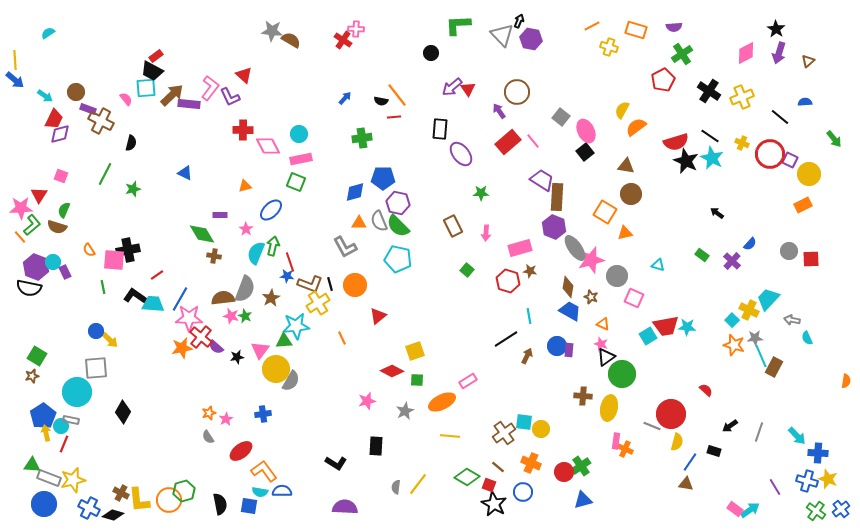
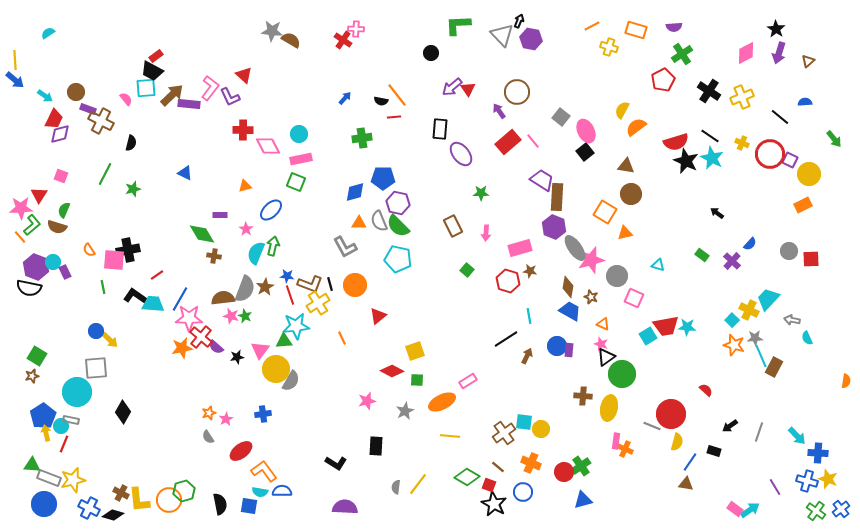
red line at (290, 262): moved 33 px down
brown star at (271, 298): moved 6 px left, 11 px up
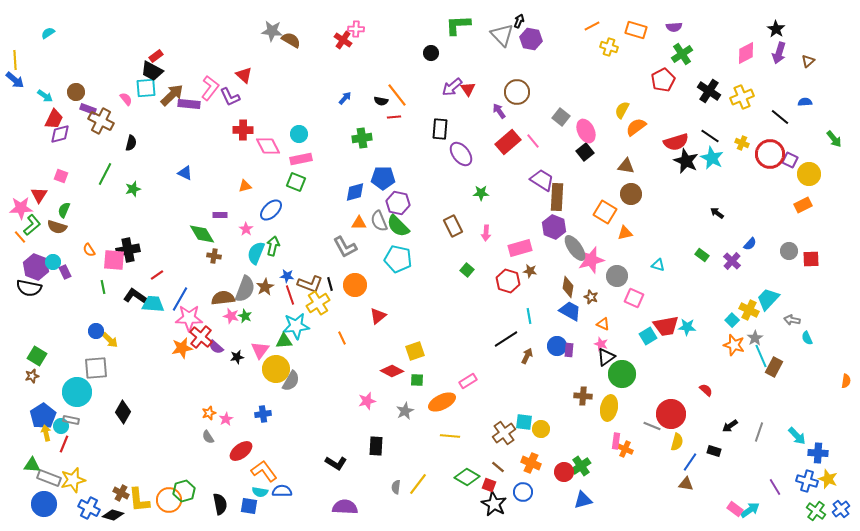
gray star at (755, 338): rotated 28 degrees counterclockwise
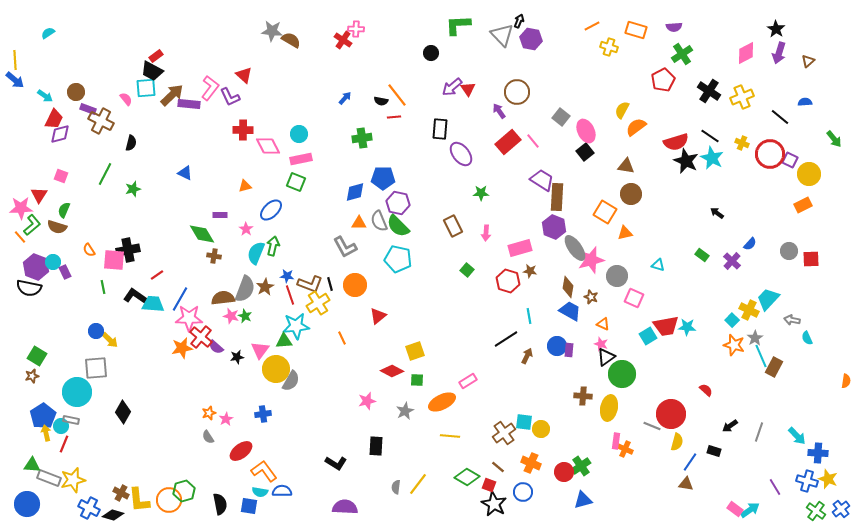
blue circle at (44, 504): moved 17 px left
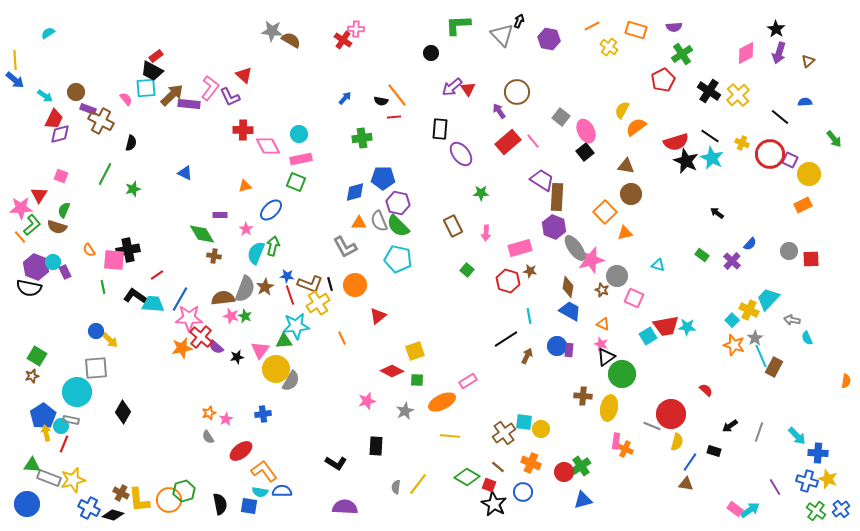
purple hexagon at (531, 39): moved 18 px right
yellow cross at (609, 47): rotated 18 degrees clockwise
yellow cross at (742, 97): moved 4 px left, 2 px up; rotated 20 degrees counterclockwise
orange square at (605, 212): rotated 15 degrees clockwise
brown star at (591, 297): moved 11 px right, 7 px up
